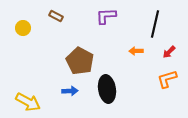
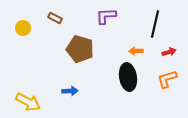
brown rectangle: moved 1 px left, 2 px down
red arrow: rotated 152 degrees counterclockwise
brown pentagon: moved 12 px up; rotated 12 degrees counterclockwise
black ellipse: moved 21 px right, 12 px up
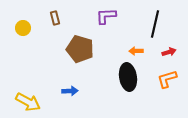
brown rectangle: rotated 48 degrees clockwise
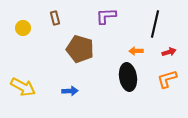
yellow arrow: moved 5 px left, 15 px up
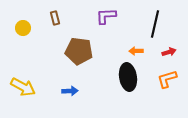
brown pentagon: moved 1 px left, 2 px down; rotated 8 degrees counterclockwise
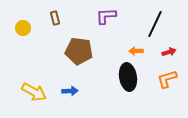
black line: rotated 12 degrees clockwise
yellow arrow: moved 11 px right, 5 px down
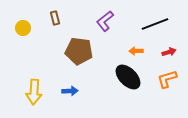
purple L-shape: moved 1 px left, 5 px down; rotated 35 degrees counterclockwise
black line: rotated 44 degrees clockwise
black ellipse: rotated 36 degrees counterclockwise
yellow arrow: rotated 65 degrees clockwise
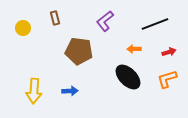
orange arrow: moved 2 px left, 2 px up
yellow arrow: moved 1 px up
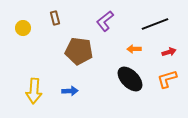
black ellipse: moved 2 px right, 2 px down
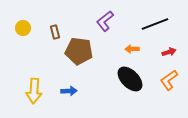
brown rectangle: moved 14 px down
orange arrow: moved 2 px left
orange L-shape: moved 2 px right, 1 px down; rotated 20 degrees counterclockwise
blue arrow: moved 1 px left
